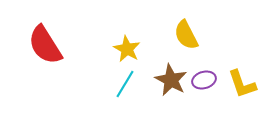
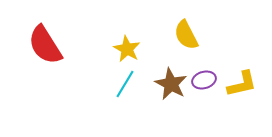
brown star: moved 4 px down
yellow L-shape: rotated 84 degrees counterclockwise
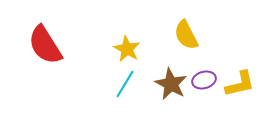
yellow L-shape: moved 2 px left
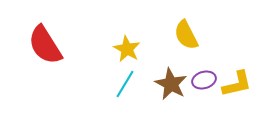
yellow L-shape: moved 3 px left
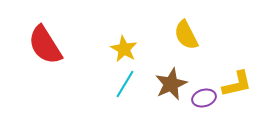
yellow star: moved 3 px left
purple ellipse: moved 18 px down
brown star: rotated 20 degrees clockwise
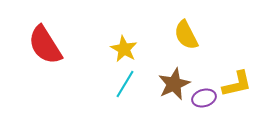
brown star: moved 3 px right
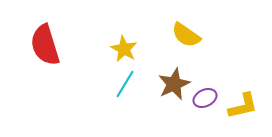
yellow semicircle: rotated 28 degrees counterclockwise
red semicircle: rotated 15 degrees clockwise
yellow L-shape: moved 6 px right, 22 px down
purple ellipse: moved 1 px right; rotated 10 degrees counterclockwise
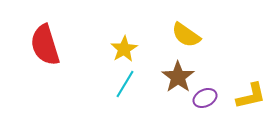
yellow star: rotated 12 degrees clockwise
brown star: moved 4 px right, 7 px up; rotated 12 degrees counterclockwise
yellow L-shape: moved 8 px right, 10 px up
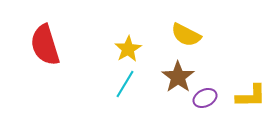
yellow semicircle: rotated 8 degrees counterclockwise
yellow star: moved 4 px right
yellow L-shape: rotated 12 degrees clockwise
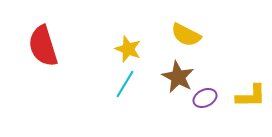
red semicircle: moved 2 px left, 1 px down
yellow star: rotated 20 degrees counterclockwise
brown star: rotated 8 degrees counterclockwise
